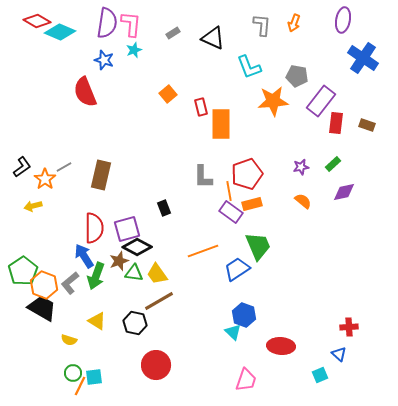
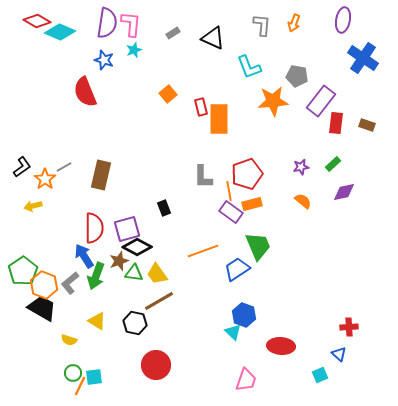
orange rectangle at (221, 124): moved 2 px left, 5 px up
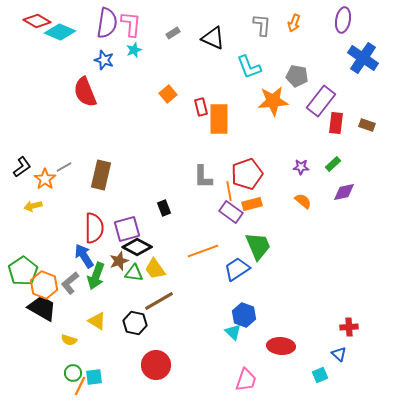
purple star at (301, 167): rotated 14 degrees clockwise
yellow trapezoid at (157, 274): moved 2 px left, 5 px up
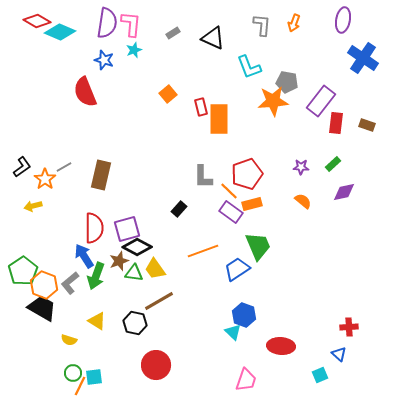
gray pentagon at (297, 76): moved 10 px left, 6 px down
orange line at (229, 191): rotated 36 degrees counterclockwise
black rectangle at (164, 208): moved 15 px right, 1 px down; rotated 63 degrees clockwise
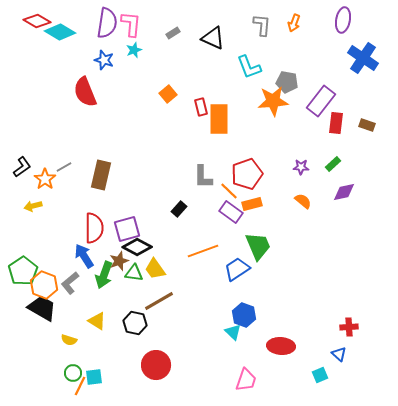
cyan diamond at (60, 32): rotated 8 degrees clockwise
green arrow at (96, 276): moved 8 px right, 1 px up
